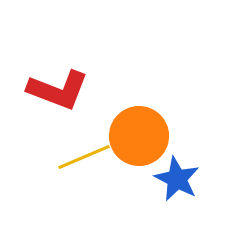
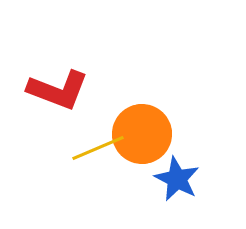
orange circle: moved 3 px right, 2 px up
yellow line: moved 14 px right, 9 px up
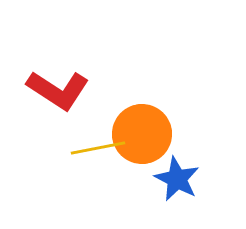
red L-shape: rotated 12 degrees clockwise
yellow line: rotated 12 degrees clockwise
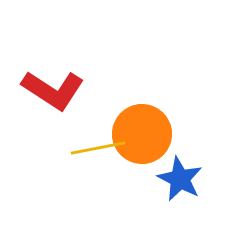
red L-shape: moved 5 px left
blue star: moved 3 px right
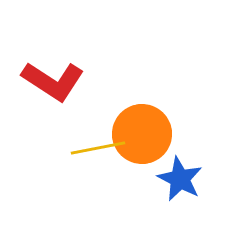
red L-shape: moved 9 px up
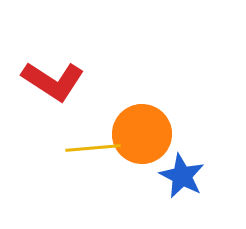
yellow line: moved 5 px left; rotated 6 degrees clockwise
blue star: moved 2 px right, 3 px up
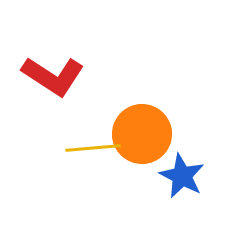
red L-shape: moved 5 px up
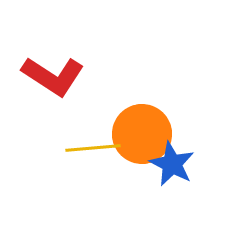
blue star: moved 10 px left, 12 px up
